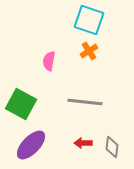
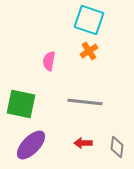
green square: rotated 16 degrees counterclockwise
gray diamond: moved 5 px right
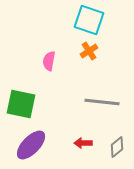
gray line: moved 17 px right
gray diamond: rotated 45 degrees clockwise
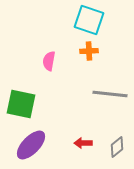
orange cross: rotated 30 degrees clockwise
gray line: moved 8 px right, 8 px up
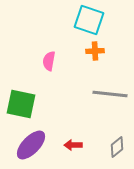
orange cross: moved 6 px right
red arrow: moved 10 px left, 2 px down
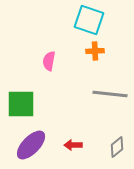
green square: rotated 12 degrees counterclockwise
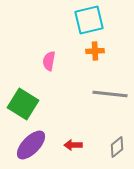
cyan square: rotated 32 degrees counterclockwise
green square: moved 2 px right; rotated 32 degrees clockwise
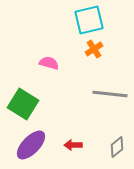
orange cross: moved 1 px left, 2 px up; rotated 30 degrees counterclockwise
pink semicircle: moved 2 px down; rotated 96 degrees clockwise
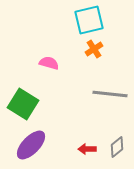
red arrow: moved 14 px right, 4 px down
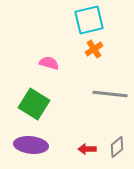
green square: moved 11 px right
purple ellipse: rotated 52 degrees clockwise
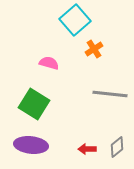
cyan square: moved 14 px left; rotated 28 degrees counterclockwise
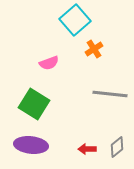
pink semicircle: rotated 144 degrees clockwise
